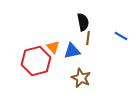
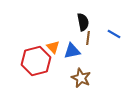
blue line: moved 7 px left, 2 px up
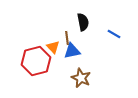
brown line: moved 21 px left; rotated 16 degrees counterclockwise
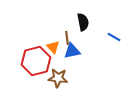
blue line: moved 3 px down
brown star: moved 23 px left; rotated 18 degrees counterclockwise
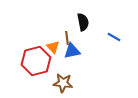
brown star: moved 5 px right, 5 px down
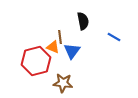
black semicircle: moved 1 px up
brown line: moved 7 px left, 1 px up
orange triangle: rotated 24 degrees counterclockwise
blue triangle: rotated 42 degrees counterclockwise
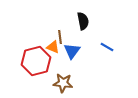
blue line: moved 7 px left, 10 px down
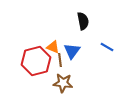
brown line: moved 23 px down
